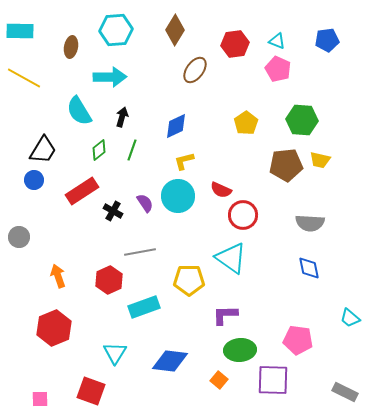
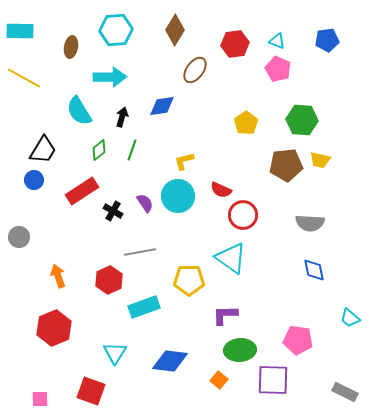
blue diamond at (176, 126): moved 14 px left, 20 px up; rotated 16 degrees clockwise
blue diamond at (309, 268): moved 5 px right, 2 px down
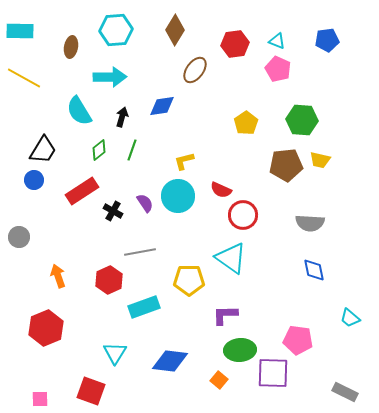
red hexagon at (54, 328): moved 8 px left
purple square at (273, 380): moved 7 px up
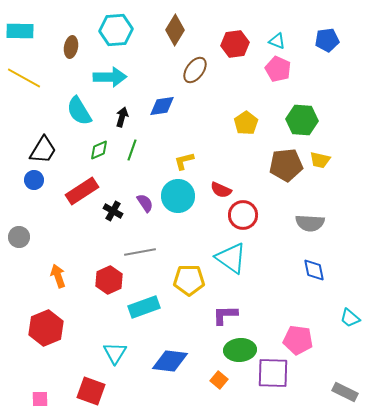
green diamond at (99, 150): rotated 15 degrees clockwise
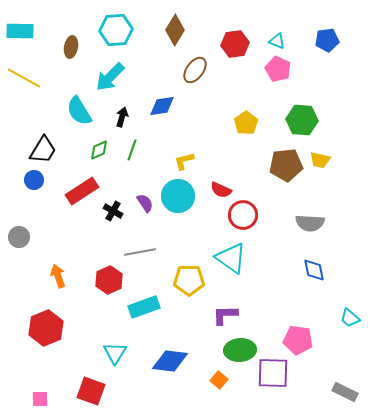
cyan arrow at (110, 77): rotated 136 degrees clockwise
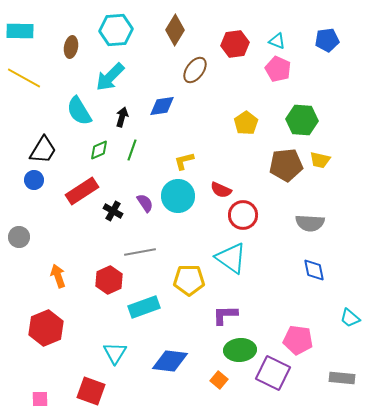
purple square at (273, 373): rotated 24 degrees clockwise
gray rectangle at (345, 392): moved 3 px left, 14 px up; rotated 20 degrees counterclockwise
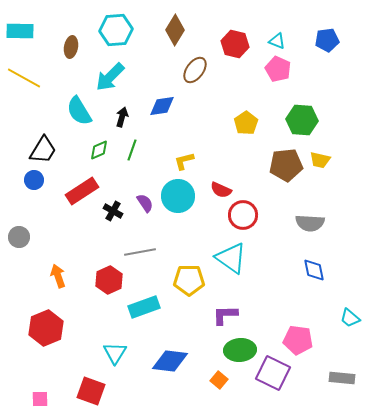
red hexagon at (235, 44): rotated 20 degrees clockwise
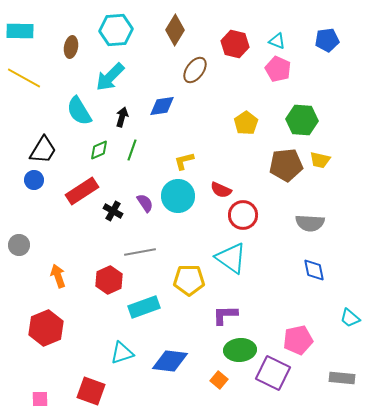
gray circle at (19, 237): moved 8 px down
pink pentagon at (298, 340): rotated 20 degrees counterclockwise
cyan triangle at (115, 353): moved 7 px right; rotated 40 degrees clockwise
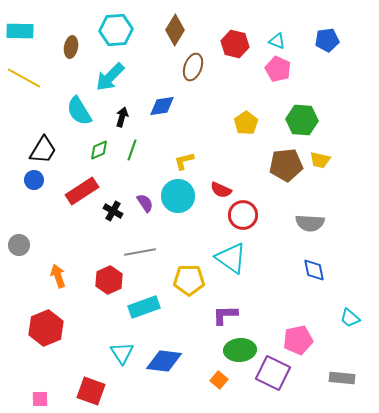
brown ellipse at (195, 70): moved 2 px left, 3 px up; rotated 16 degrees counterclockwise
cyan triangle at (122, 353): rotated 45 degrees counterclockwise
blue diamond at (170, 361): moved 6 px left
